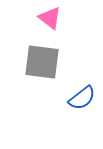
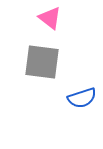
blue semicircle: rotated 20 degrees clockwise
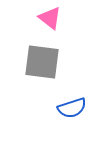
blue semicircle: moved 10 px left, 10 px down
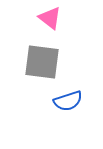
blue semicircle: moved 4 px left, 7 px up
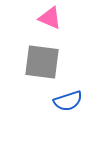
pink triangle: rotated 15 degrees counterclockwise
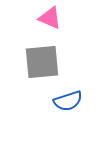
gray square: rotated 12 degrees counterclockwise
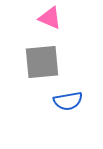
blue semicircle: rotated 8 degrees clockwise
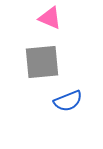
blue semicircle: rotated 12 degrees counterclockwise
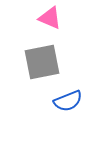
gray square: rotated 6 degrees counterclockwise
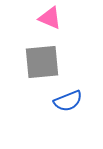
gray square: rotated 6 degrees clockwise
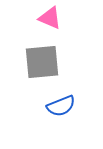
blue semicircle: moved 7 px left, 5 px down
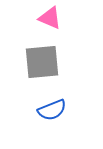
blue semicircle: moved 9 px left, 4 px down
